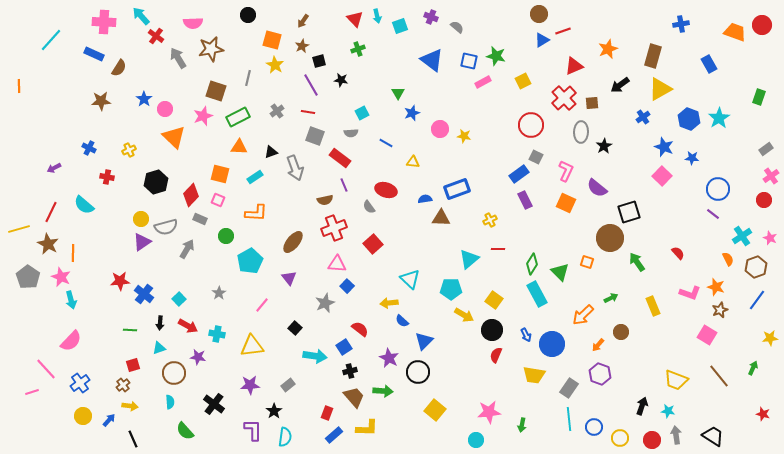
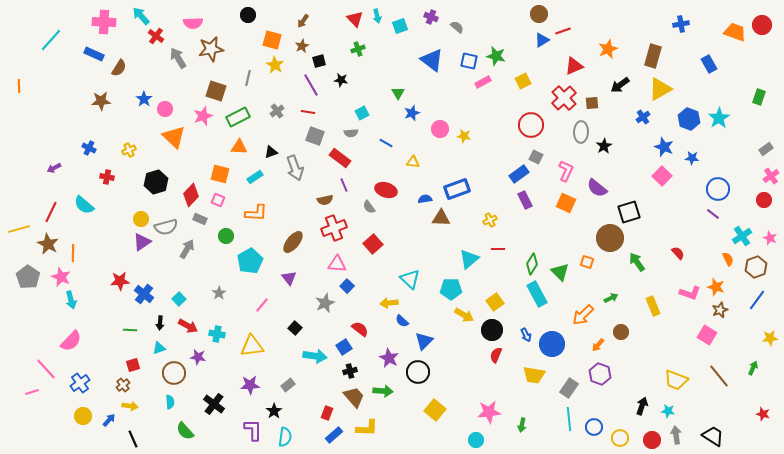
yellow square at (494, 300): moved 1 px right, 2 px down; rotated 18 degrees clockwise
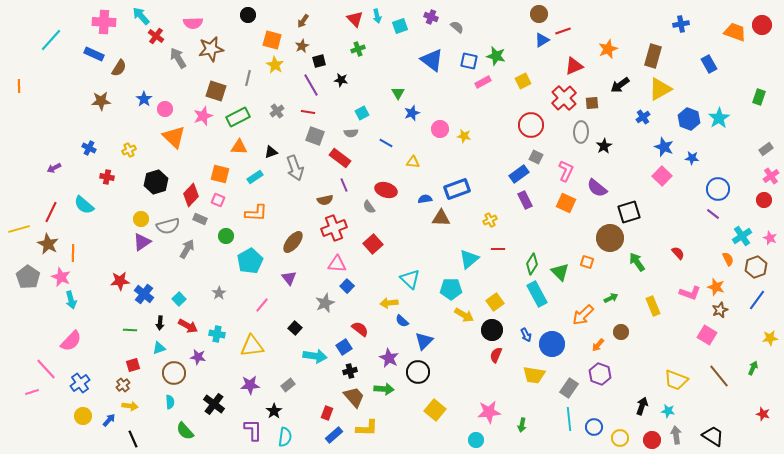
gray semicircle at (166, 227): moved 2 px right, 1 px up
green arrow at (383, 391): moved 1 px right, 2 px up
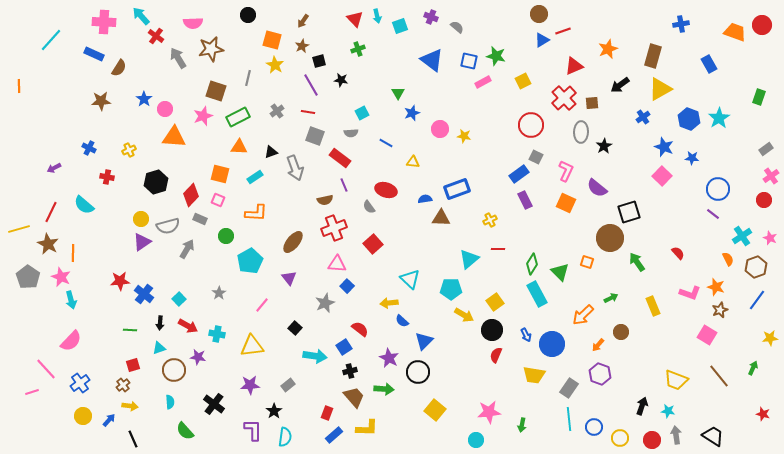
orange triangle at (174, 137): rotated 40 degrees counterclockwise
brown circle at (174, 373): moved 3 px up
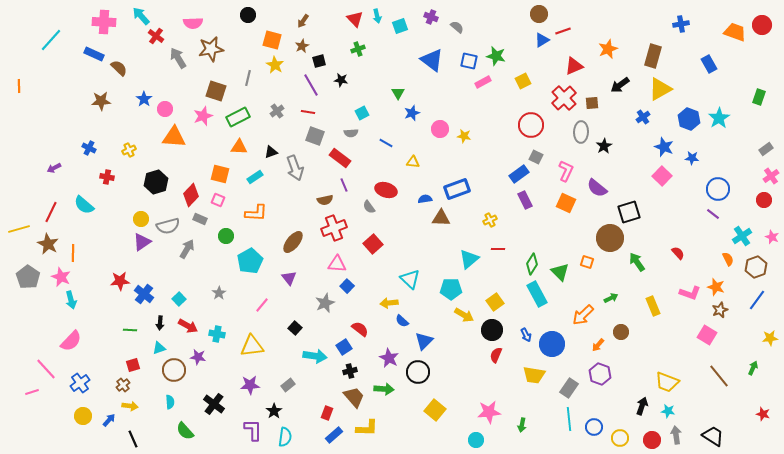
brown semicircle at (119, 68): rotated 78 degrees counterclockwise
pink star at (770, 238): moved 2 px right, 1 px up
yellow trapezoid at (676, 380): moved 9 px left, 2 px down
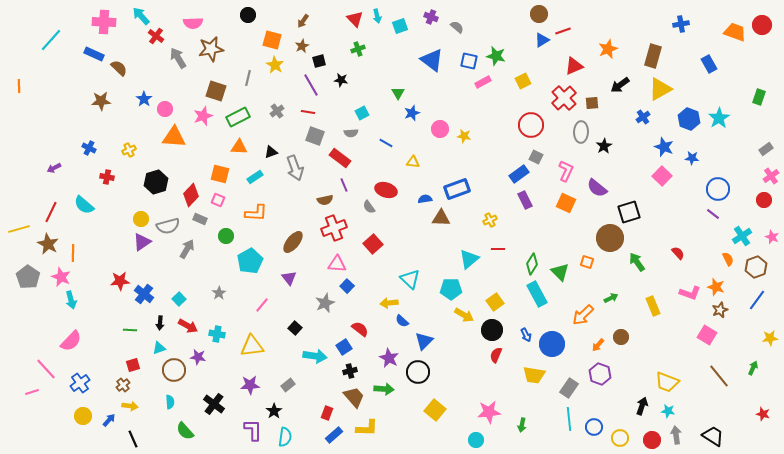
brown circle at (621, 332): moved 5 px down
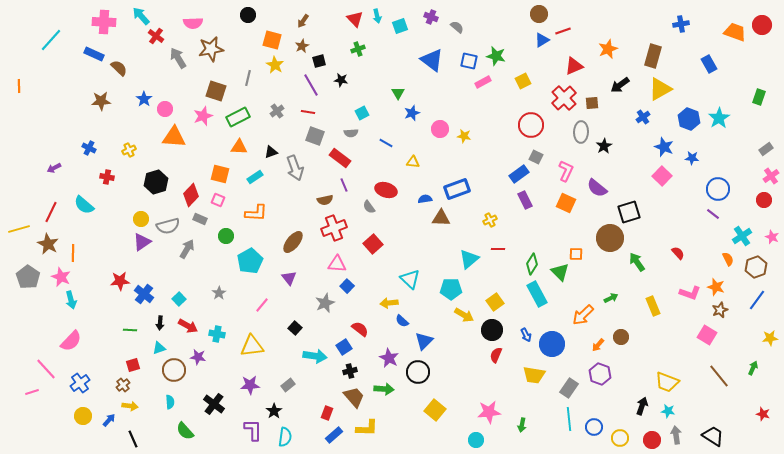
orange square at (587, 262): moved 11 px left, 8 px up; rotated 16 degrees counterclockwise
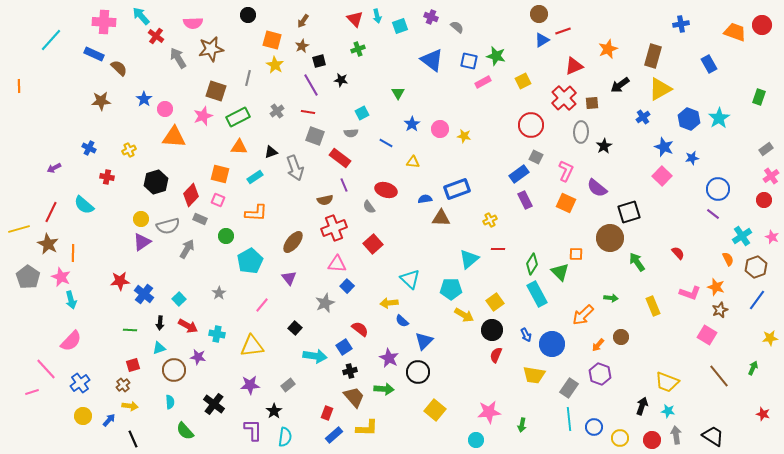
blue star at (412, 113): moved 11 px down; rotated 14 degrees counterclockwise
blue star at (692, 158): rotated 16 degrees counterclockwise
green arrow at (611, 298): rotated 32 degrees clockwise
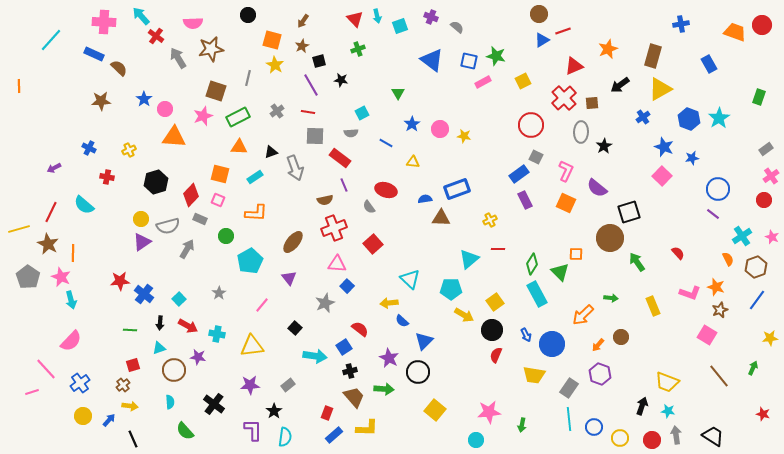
gray square at (315, 136): rotated 18 degrees counterclockwise
